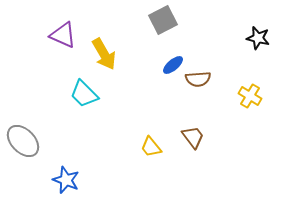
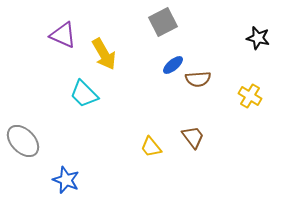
gray square: moved 2 px down
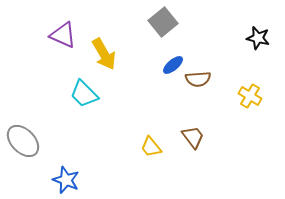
gray square: rotated 12 degrees counterclockwise
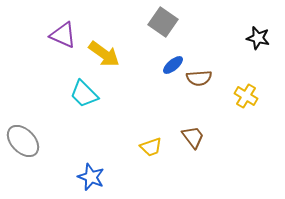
gray square: rotated 16 degrees counterclockwise
yellow arrow: rotated 24 degrees counterclockwise
brown semicircle: moved 1 px right, 1 px up
yellow cross: moved 4 px left
yellow trapezoid: rotated 70 degrees counterclockwise
blue star: moved 25 px right, 3 px up
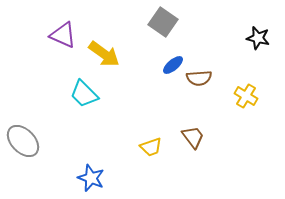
blue star: moved 1 px down
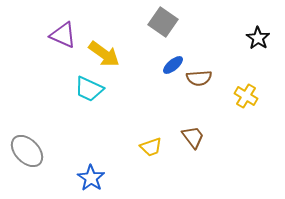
black star: rotated 20 degrees clockwise
cyan trapezoid: moved 5 px right, 5 px up; rotated 20 degrees counterclockwise
gray ellipse: moved 4 px right, 10 px down
blue star: rotated 12 degrees clockwise
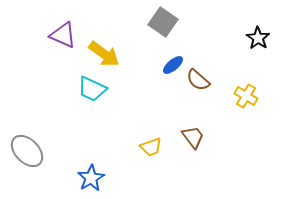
brown semicircle: moved 1 px left, 2 px down; rotated 45 degrees clockwise
cyan trapezoid: moved 3 px right
blue star: rotated 8 degrees clockwise
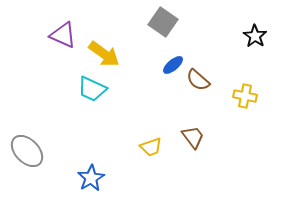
black star: moved 3 px left, 2 px up
yellow cross: moved 1 px left; rotated 20 degrees counterclockwise
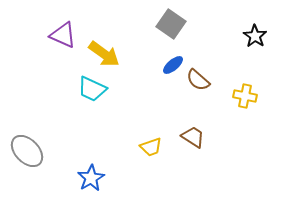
gray square: moved 8 px right, 2 px down
brown trapezoid: rotated 20 degrees counterclockwise
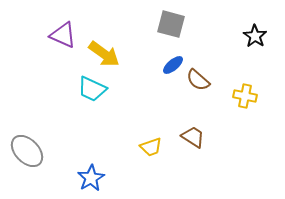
gray square: rotated 20 degrees counterclockwise
